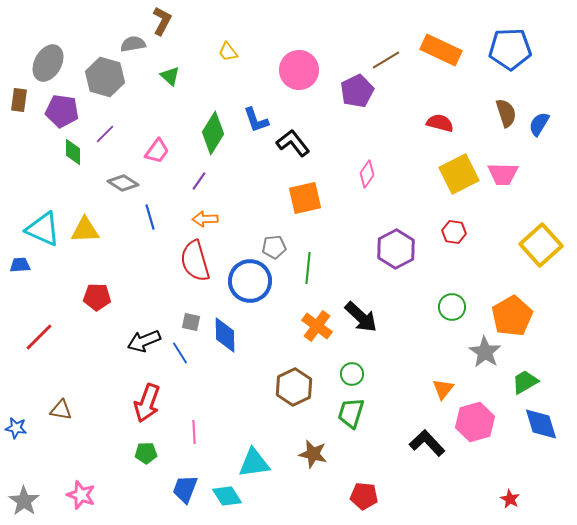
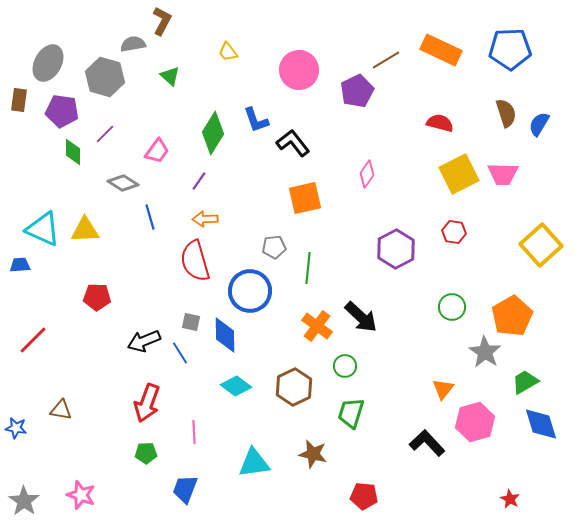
blue circle at (250, 281): moved 10 px down
red line at (39, 337): moved 6 px left, 3 px down
green circle at (352, 374): moved 7 px left, 8 px up
cyan diamond at (227, 496): moved 9 px right, 110 px up; rotated 20 degrees counterclockwise
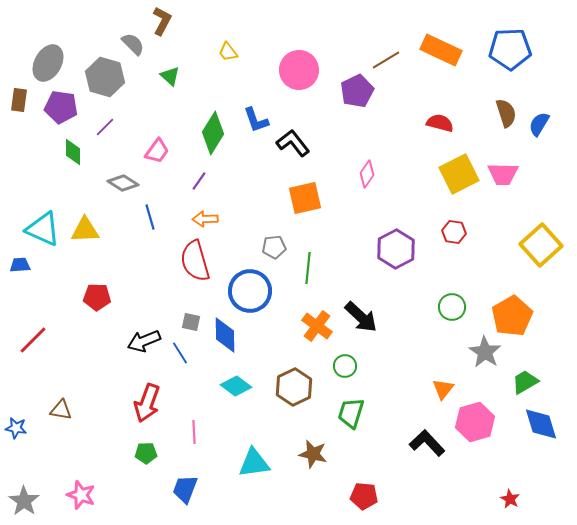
gray semicircle at (133, 44): rotated 55 degrees clockwise
purple pentagon at (62, 111): moved 1 px left, 4 px up
purple line at (105, 134): moved 7 px up
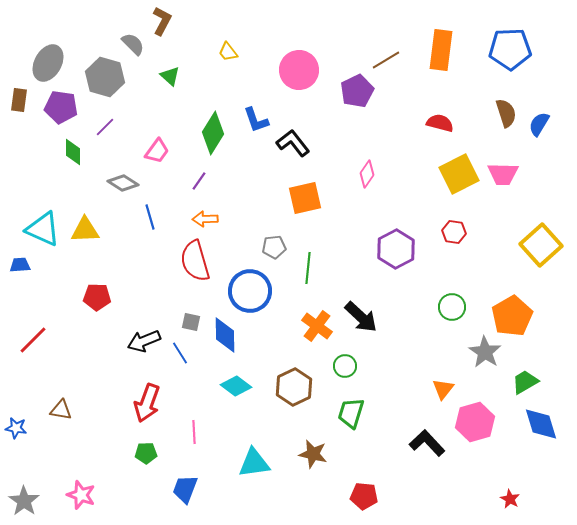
orange rectangle at (441, 50): rotated 72 degrees clockwise
